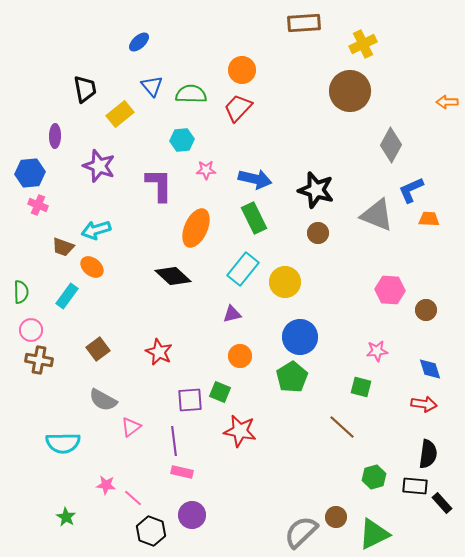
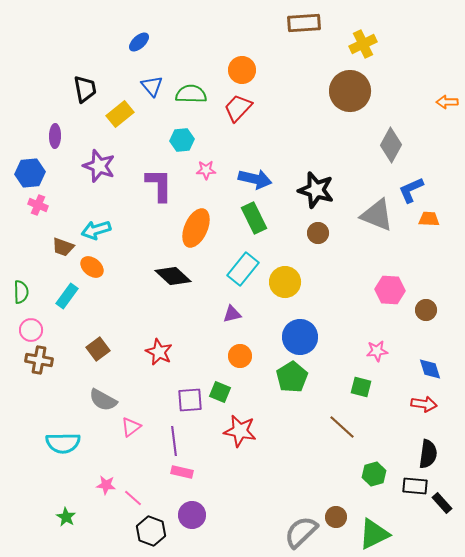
green hexagon at (374, 477): moved 3 px up
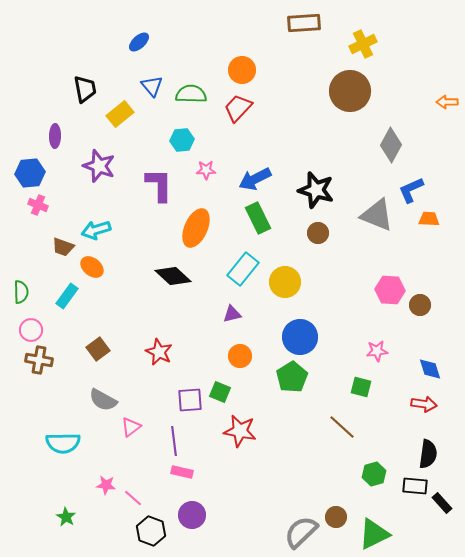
blue arrow at (255, 179): rotated 140 degrees clockwise
green rectangle at (254, 218): moved 4 px right
brown circle at (426, 310): moved 6 px left, 5 px up
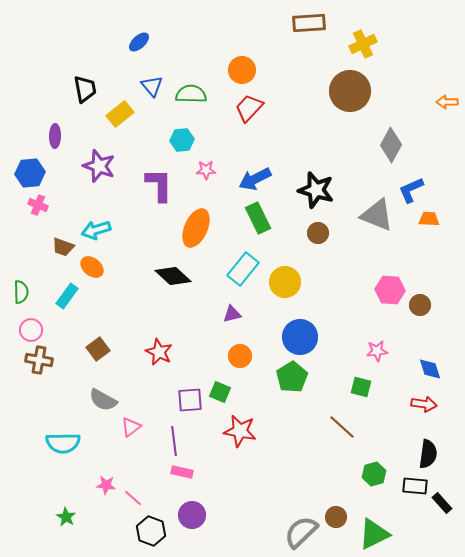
brown rectangle at (304, 23): moved 5 px right
red trapezoid at (238, 108): moved 11 px right
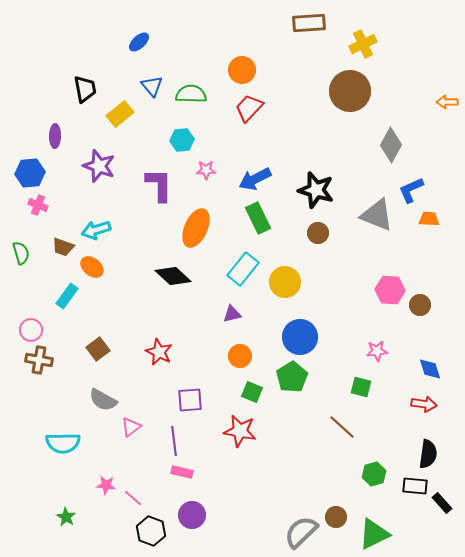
green semicircle at (21, 292): moved 39 px up; rotated 15 degrees counterclockwise
green square at (220, 392): moved 32 px right
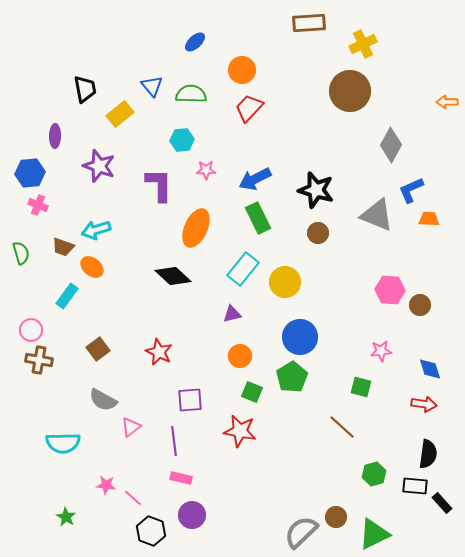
blue ellipse at (139, 42): moved 56 px right
pink star at (377, 351): moved 4 px right
pink rectangle at (182, 472): moved 1 px left, 6 px down
